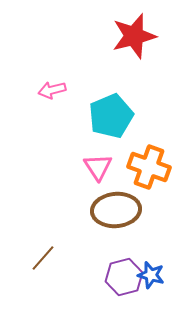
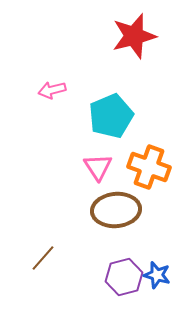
blue star: moved 6 px right
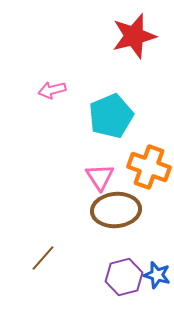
pink triangle: moved 2 px right, 10 px down
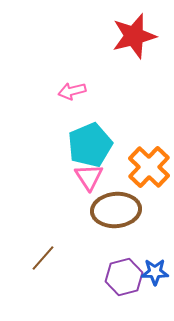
pink arrow: moved 20 px right, 1 px down
cyan pentagon: moved 21 px left, 29 px down
orange cross: rotated 24 degrees clockwise
pink triangle: moved 11 px left
blue star: moved 2 px left, 3 px up; rotated 16 degrees counterclockwise
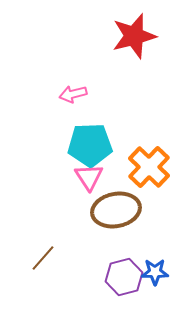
pink arrow: moved 1 px right, 3 px down
cyan pentagon: rotated 21 degrees clockwise
brown ellipse: rotated 6 degrees counterclockwise
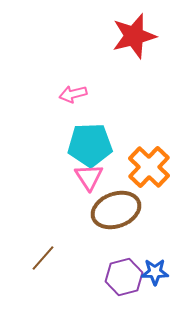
brown ellipse: rotated 9 degrees counterclockwise
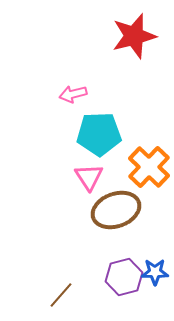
cyan pentagon: moved 9 px right, 11 px up
brown line: moved 18 px right, 37 px down
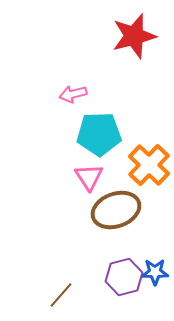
orange cross: moved 2 px up
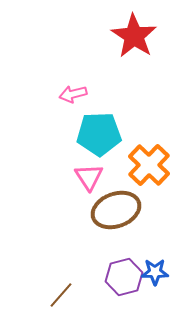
red star: rotated 24 degrees counterclockwise
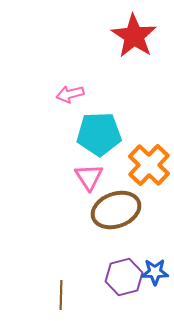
pink arrow: moved 3 px left
brown line: rotated 40 degrees counterclockwise
